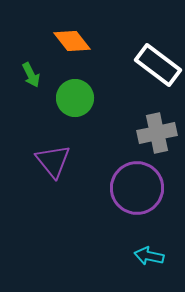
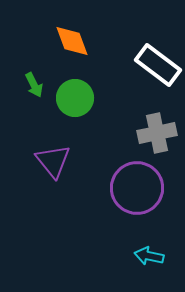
orange diamond: rotated 18 degrees clockwise
green arrow: moved 3 px right, 10 px down
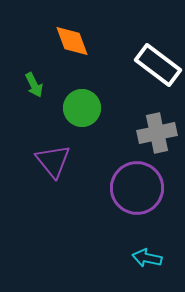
green circle: moved 7 px right, 10 px down
cyan arrow: moved 2 px left, 2 px down
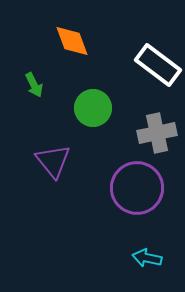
green circle: moved 11 px right
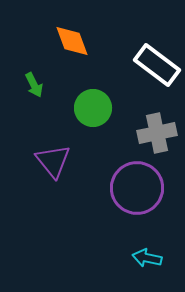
white rectangle: moved 1 px left
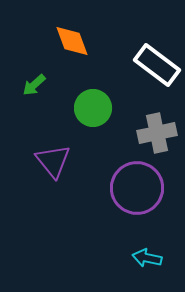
green arrow: rotated 75 degrees clockwise
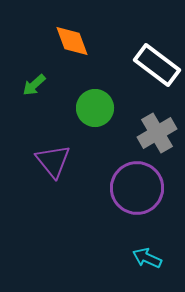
green circle: moved 2 px right
gray cross: rotated 18 degrees counterclockwise
cyan arrow: rotated 12 degrees clockwise
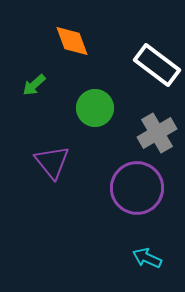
purple triangle: moved 1 px left, 1 px down
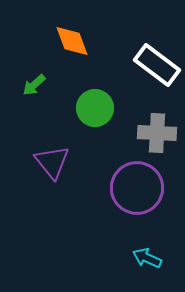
gray cross: rotated 33 degrees clockwise
